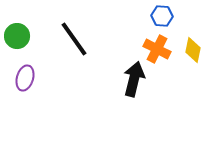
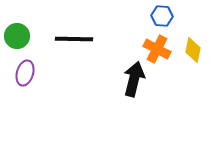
black line: rotated 54 degrees counterclockwise
purple ellipse: moved 5 px up
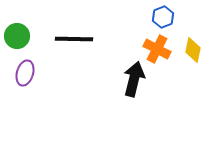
blue hexagon: moved 1 px right, 1 px down; rotated 25 degrees counterclockwise
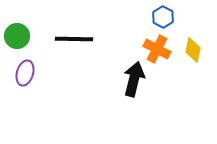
blue hexagon: rotated 10 degrees counterclockwise
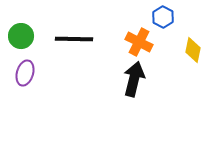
green circle: moved 4 px right
orange cross: moved 18 px left, 7 px up
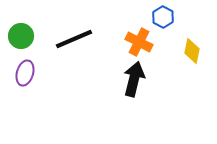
black line: rotated 24 degrees counterclockwise
yellow diamond: moved 1 px left, 1 px down
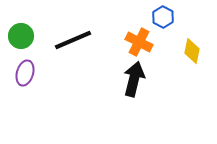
black line: moved 1 px left, 1 px down
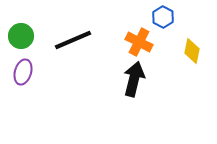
purple ellipse: moved 2 px left, 1 px up
